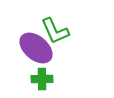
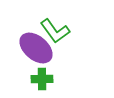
green L-shape: rotated 12 degrees counterclockwise
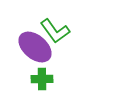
purple ellipse: moved 1 px left, 1 px up
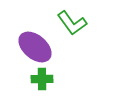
green L-shape: moved 17 px right, 8 px up
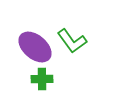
green L-shape: moved 18 px down
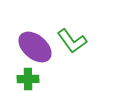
green cross: moved 14 px left
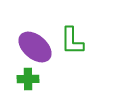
green L-shape: rotated 36 degrees clockwise
